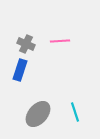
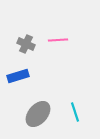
pink line: moved 2 px left, 1 px up
blue rectangle: moved 2 px left, 6 px down; rotated 55 degrees clockwise
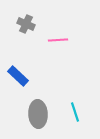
gray cross: moved 20 px up
blue rectangle: rotated 60 degrees clockwise
gray ellipse: rotated 44 degrees counterclockwise
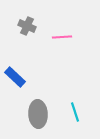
gray cross: moved 1 px right, 2 px down
pink line: moved 4 px right, 3 px up
blue rectangle: moved 3 px left, 1 px down
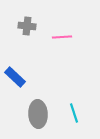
gray cross: rotated 18 degrees counterclockwise
cyan line: moved 1 px left, 1 px down
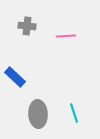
pink line: moved 4 px right, 1 px up
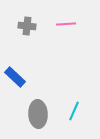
pink line: moved 12 px up
cyan line: moved 2 px up; rotated 42 degrees clockwise
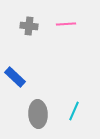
gray cross: moved 2 px right
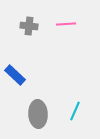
blue rectangle: moved 2 px up
cyan line: moved 1 px right
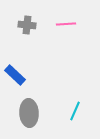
gray cross: moved 2 px left, 1 px up
gray ellipse: moved 9 px left, 1 px up
